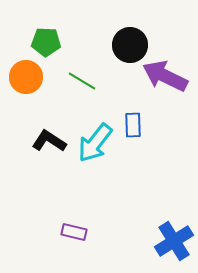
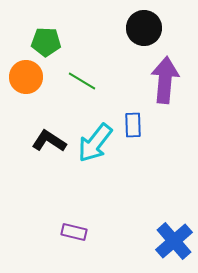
black circle: moved 14 px right, 17 px up
purple arrow: moved 4 px down; rotated 69 degrees clockwise
blue cross: rotated 9 degrees counterclockwise
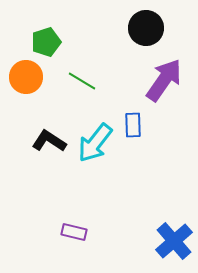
black circle: moved 2 px right
green pentagon: rotated 20 degrees counterclockwise
purple arrow: moved 1 px left; rotated 30 degrees clockwise
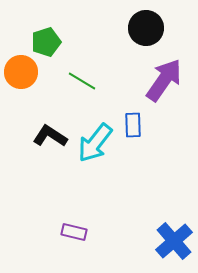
orange circle: moved 5 px left, 5 px up
black L-shape: moved 1 px right, 5 px up
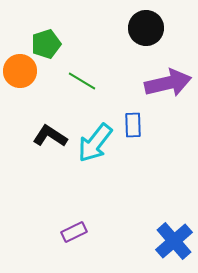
green pentagon: moved 2 px down
orange circle: moved 1 px left, 1 px up
purple arrow: moved 4 px right, 3 px down; rotated 42 degrees clockwise
purple rectangle: rotated 40 degrees counterclockwise
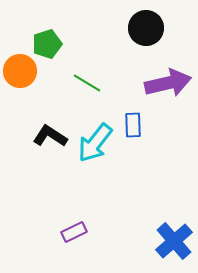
green pentagon: moved 1 px right
green line: moved 5 px right, 2 px down
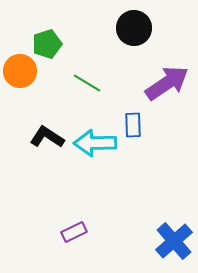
black circle: moved 12 px left
purple arrow: moved 1 px left; rotated 21 degrees counterclockwise
black L-shape: moved 3 px left, 1 px down
cyan arrow: rotated 51 degrees clockwise
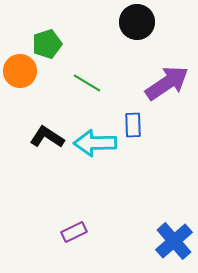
black circle: moved 3 px right, 6 px up
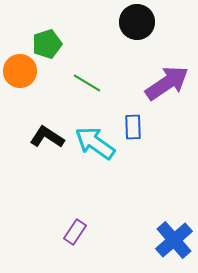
blue rectangle: moved 2 px down
cyan arrow: rotated 36 degrees clockwise
purple rectangle: moved 1 px right; rotated 30 degrees counterclockwise
blue cross: moved 1 px up
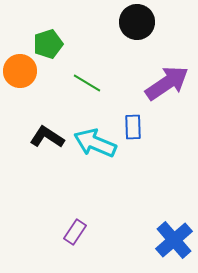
green pentagon: moved 1 px right
cyan arrow: rotated 12 degrees counterclockwise
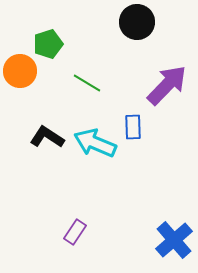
purple arrow: moved 2 px down; rotated 12 degrees counterclockwise
